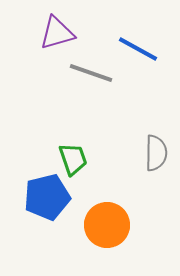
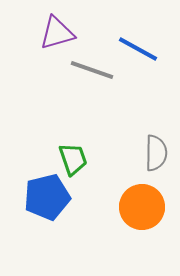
gray line: moved 1 px right, 3 px up
orange circle: moved 35 px right, 18 px up
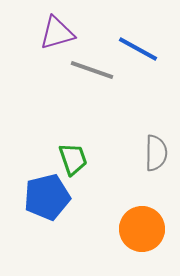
orange circle: moved 22 px down
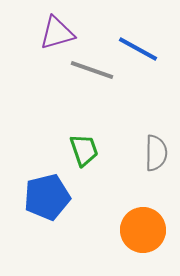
green trapezoid: moved 11 px right, 9 px up
orange circle: moved 1 px right, 1 px down
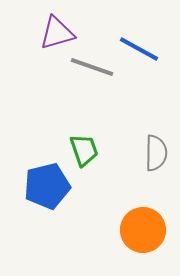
blue line: moved 1 px right
gray line: moved 3 px up
blue pentagon: moved 11 px up
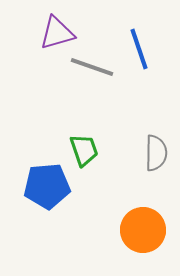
blue line: rotated 42 degrees clockwise
blue pentagon: rotated 9 degrees clockwise
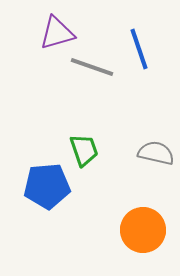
gray semicircle: rotated 78 degrees counterclockwise
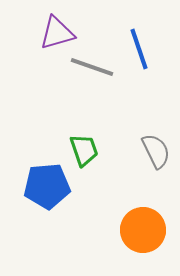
gray semicircle: moved 2 px up; rotated 51 degrees clockwise
